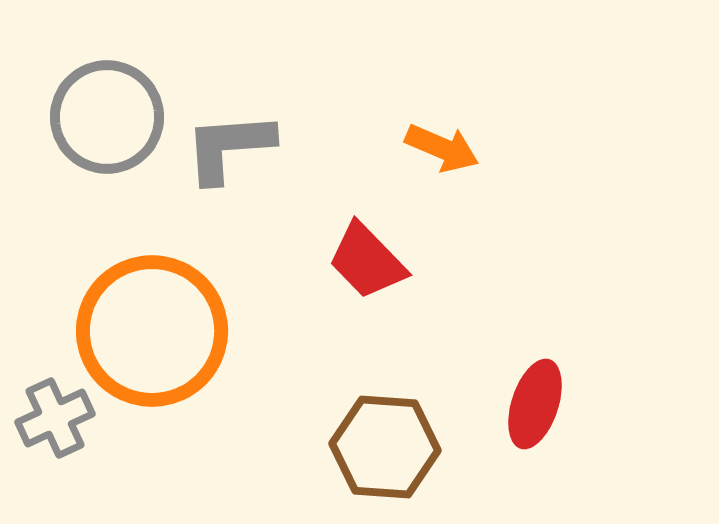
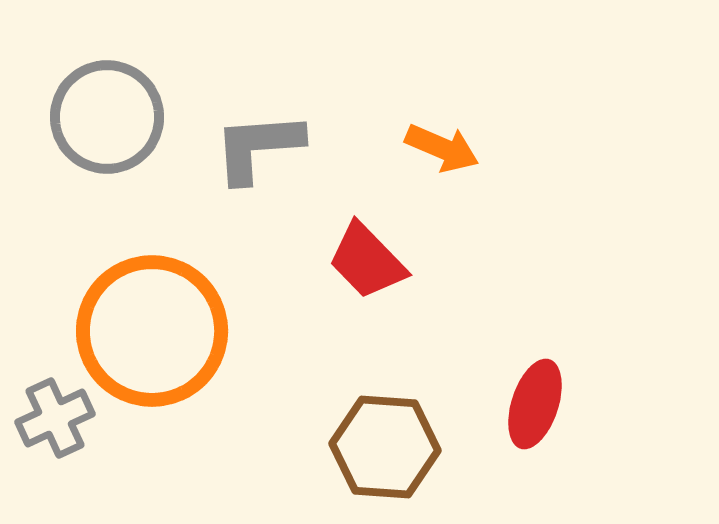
gray L-shape: moved 29 px right
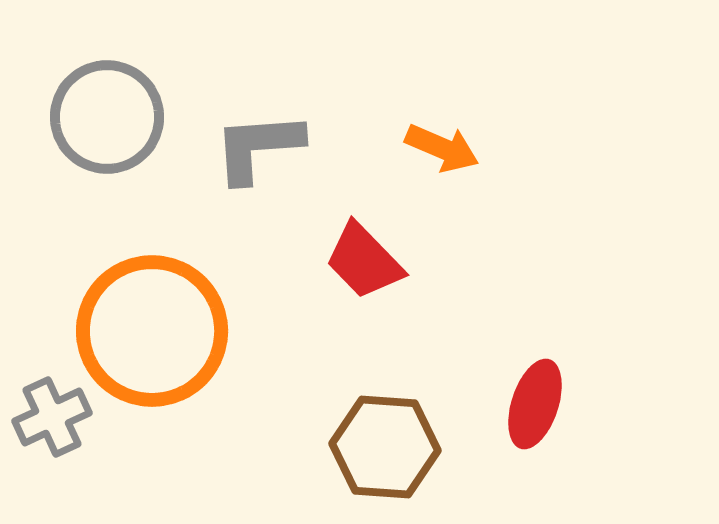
red trapezoid: moved 3 px left
gray cross: moved 3 px left, 1 px up
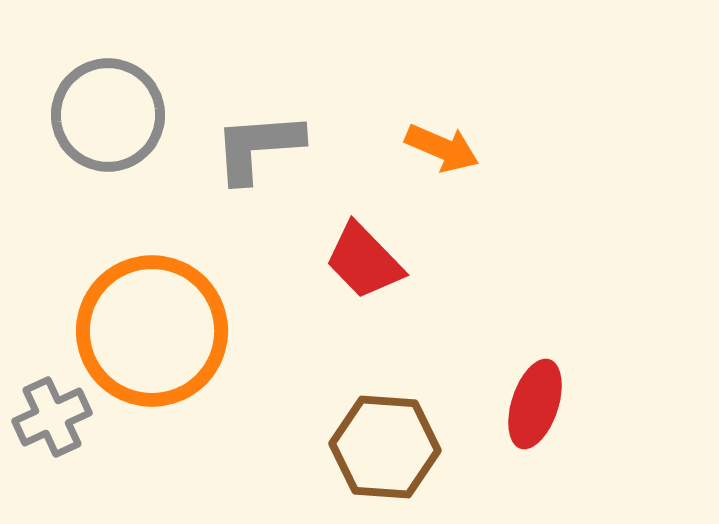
gray circle: moved 1 px right, 2 px up
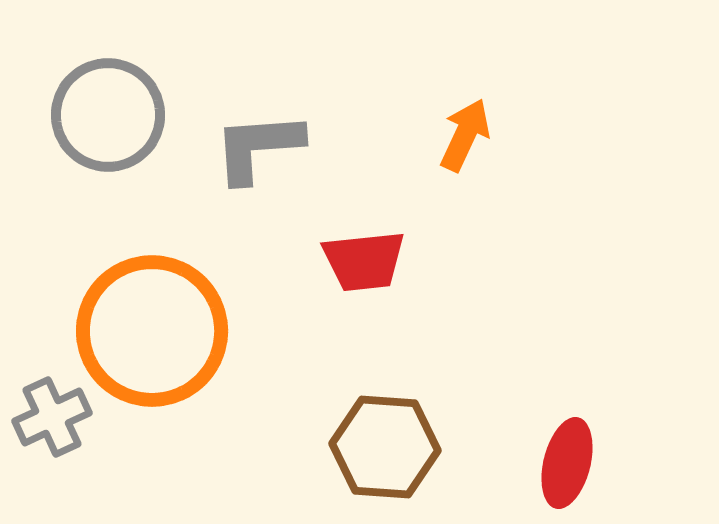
orange arrow: moved 23 px right, 13 px up; rotated 88 degrees counterclockwise
red trapezoid: rotated 52 degrees counterclockwise
red ellipse: moved 32 px right, 59 px down; rotated 4 degrees counterclockwise
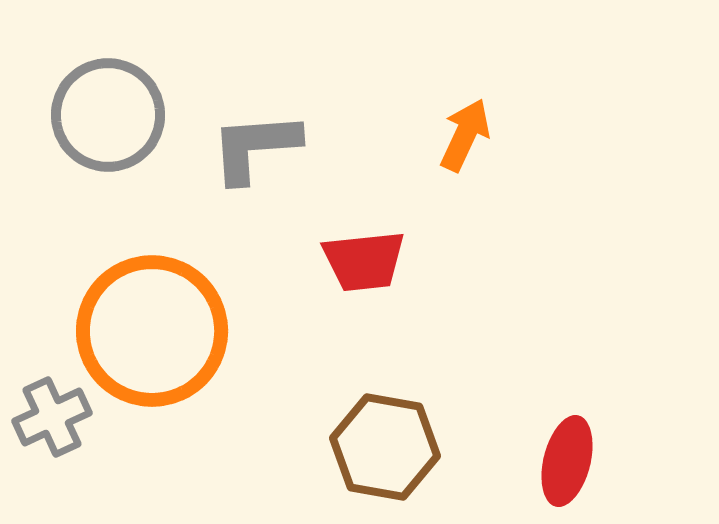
gray L-shape: moved 3 px left
brown hexagon: rotated 6 degrees clockwise
red ellipse: moved 2 px up
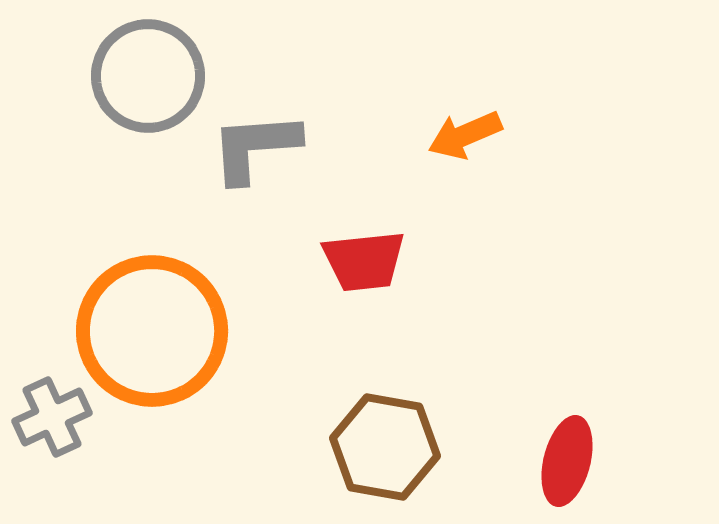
gray circle: moved 40 px right, 39 px up
orange arrow: rotated 138 degrees counterclockwise
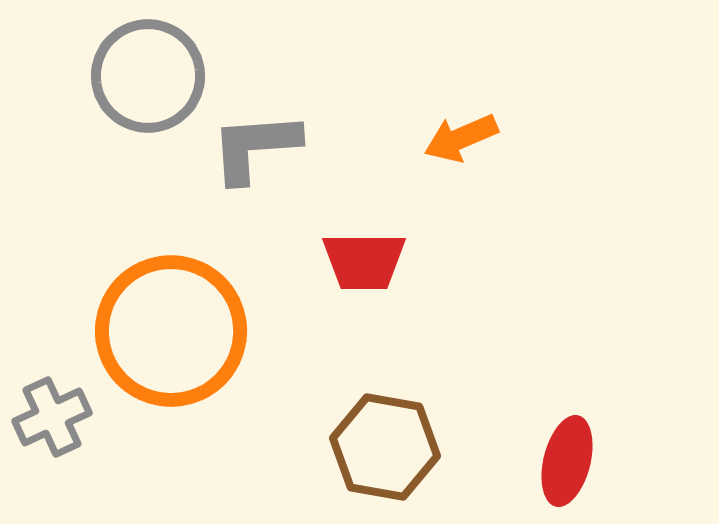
orange arrow: moved 4 px left, 3 px down
red trapezoid: rotated 6 degrees clockwise
orange circle: moved 19 px right
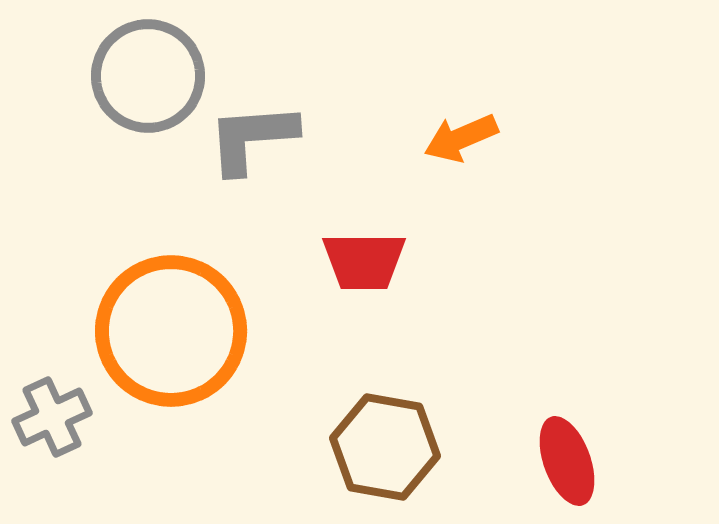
gray L-shape: moved 3 px left, 9 px up
red ellipse: rotated 34 degrees counterclockwise
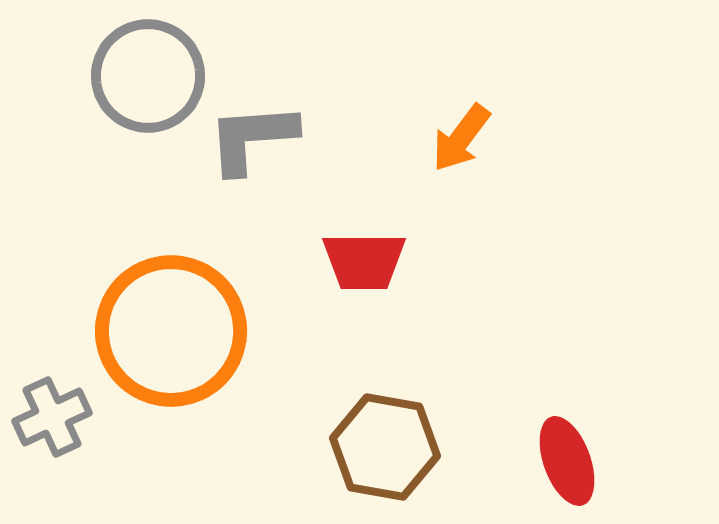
orange arrow: rotated 30 degrees counterclockwise
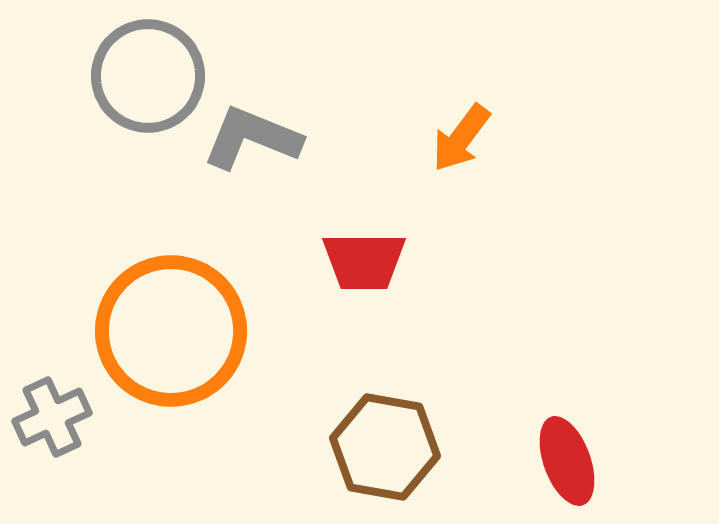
gray L-shape: rotated 26 degrees clockwise
